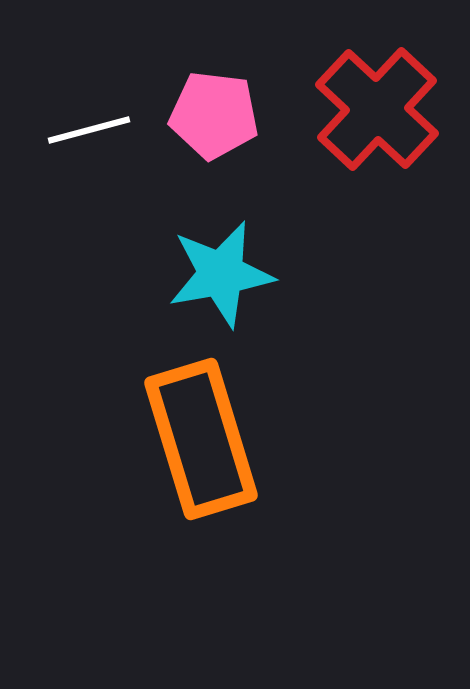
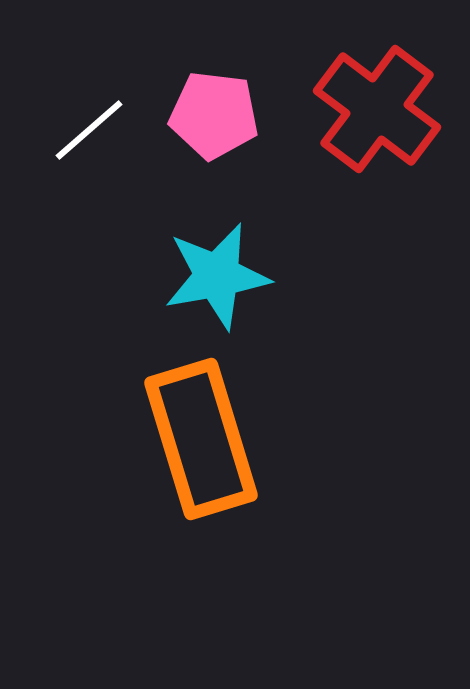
red cross: rotated 6 degrees counterclockwise
white line: rotated 26 degrees counterclockwise
cyan star: moved 4 px left, 2 px down
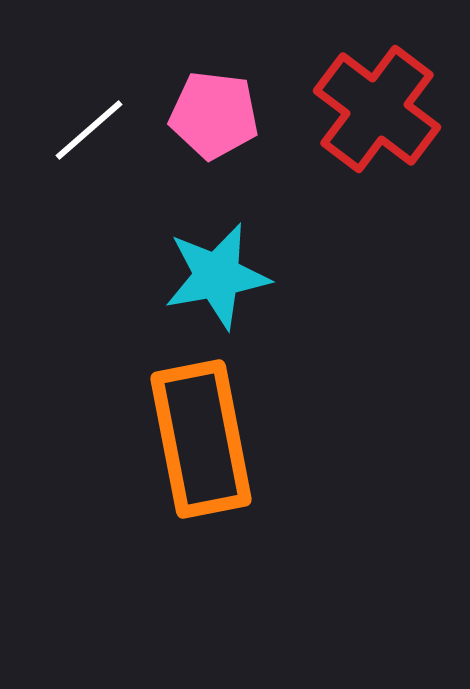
orange rectangle: rotated 6 degrees clockwise
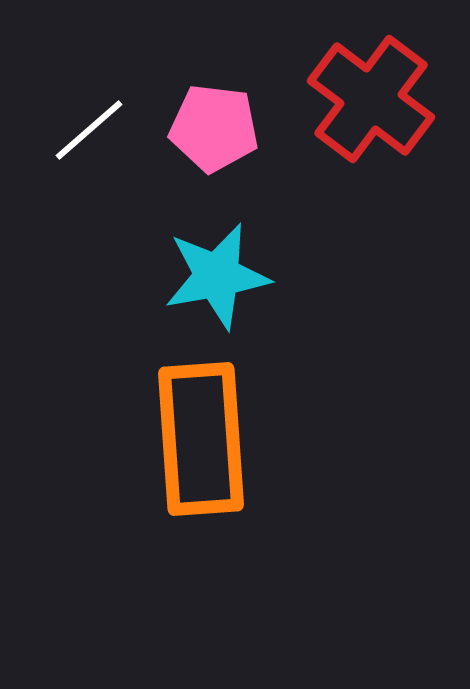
red cross: moved 6 px left, 10 px up
pink pentagon: moved 13 px down
orange rectangle: rotated 7 degrees clockwise
